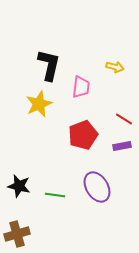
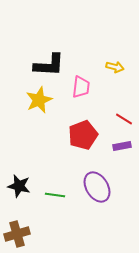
black L-shape: rotated 80 degrees clockwise
yellow star: moved 4 px up
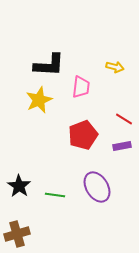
black star: rotated 20 degrees clockwise
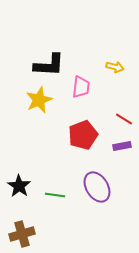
brown cross: moved 5 px right
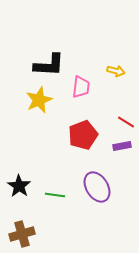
yellow arrow: moved 1 px right, 4 px down
red line: moved 2 px right, 3 px down
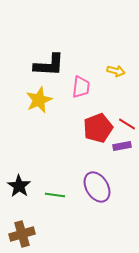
red line: moved 1 px right, 2 px down
red pentagon: moved 15 px right, 7 px up
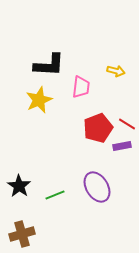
green line: rotated 30 degrees counterclockwise
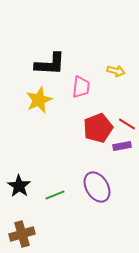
black L-shape: moved 1 px right, 1 px up
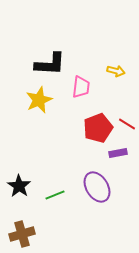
purple rectangle: moved 4 px left, 7 px down
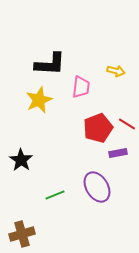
black star: moved 2 px right, 26 px up
